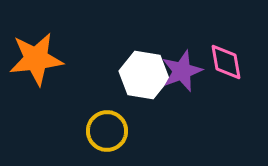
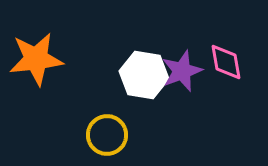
yellow circle: moved 4 px down
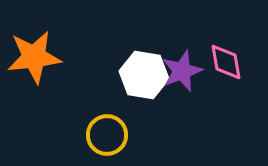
orange star: moved 2 px left, 2 px up
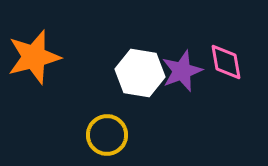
orange star: rotated 8 degrees counterclockwise
white hexagon: moved 4 px left, 2 px up
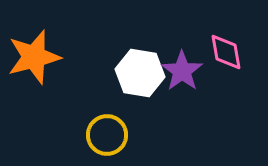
pink diamond: moved 10 px up
purple star: rotated 15 degrees counterclockwise
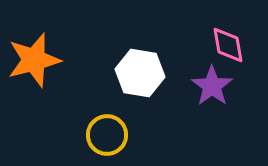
pink diamond: moved 2 px right, 7 px up
orange star: moved 3 px down
purple star: moved 30 px right, 15 px down
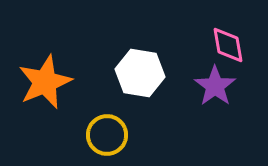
orange star: moved 11 px right, 22 px down; rotated 8 degrees counterclockwise
purple star: moved 3 px right
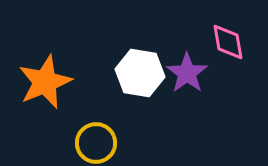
pink diamond: moved 3 px up
purple star: moved 28 px left, 13 px up
yellow circle: moved 11 px left, 8 px down
